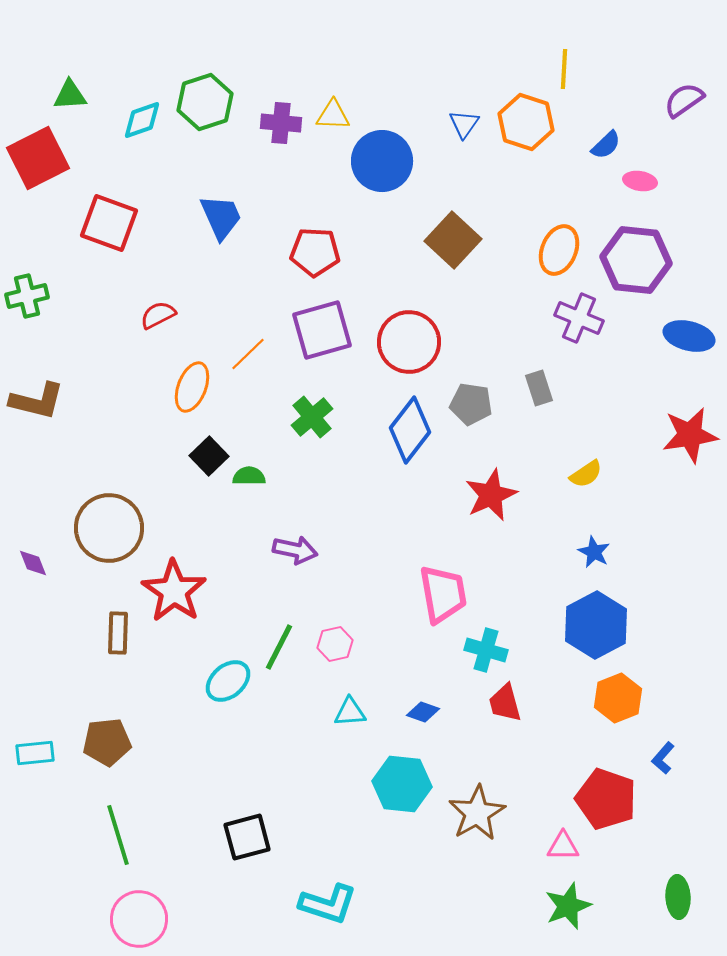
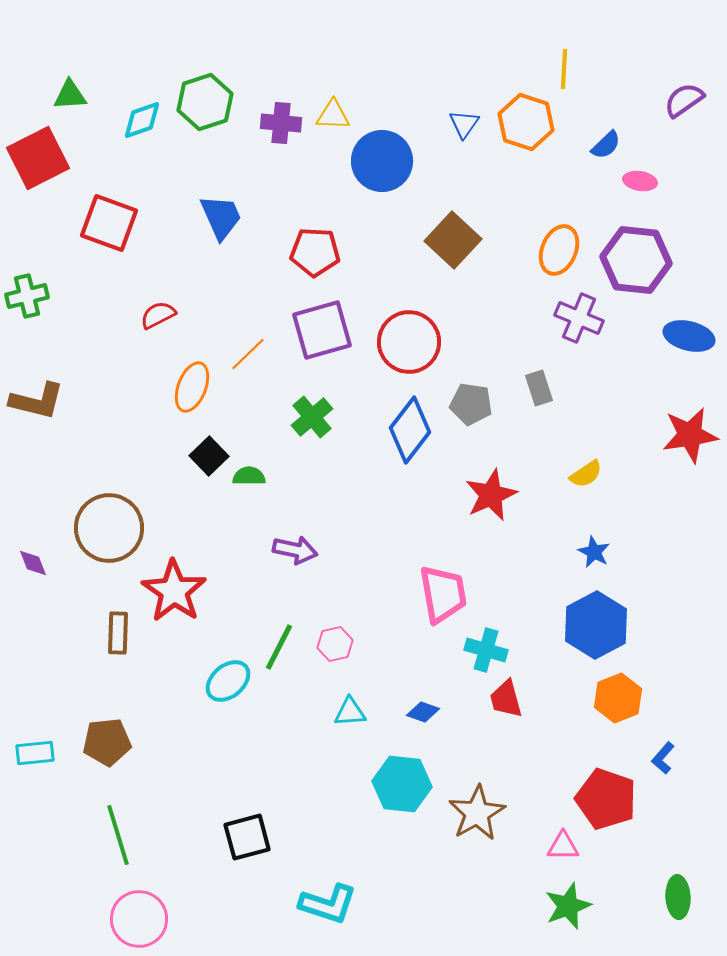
red trapezoid at (505, 703): moved 1 px right, 4 px up
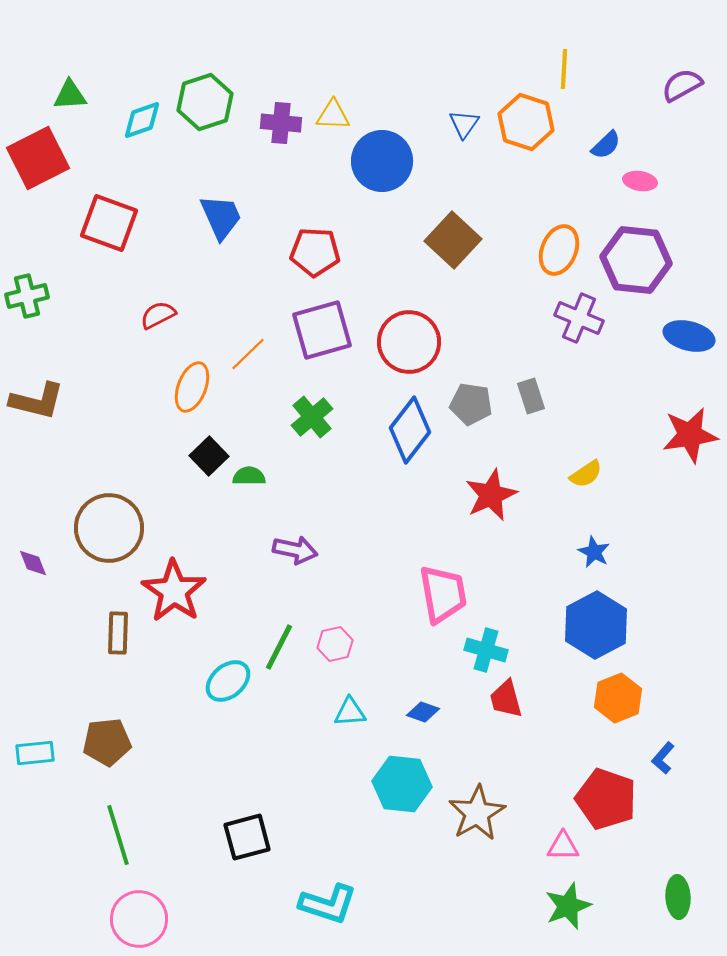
purple semicircle at (684, 100): moved 2 px left, 15 px up; rotated 6 degrees clockwise
gray rectangle at (539, 388): moved 8 px left, 8 px down
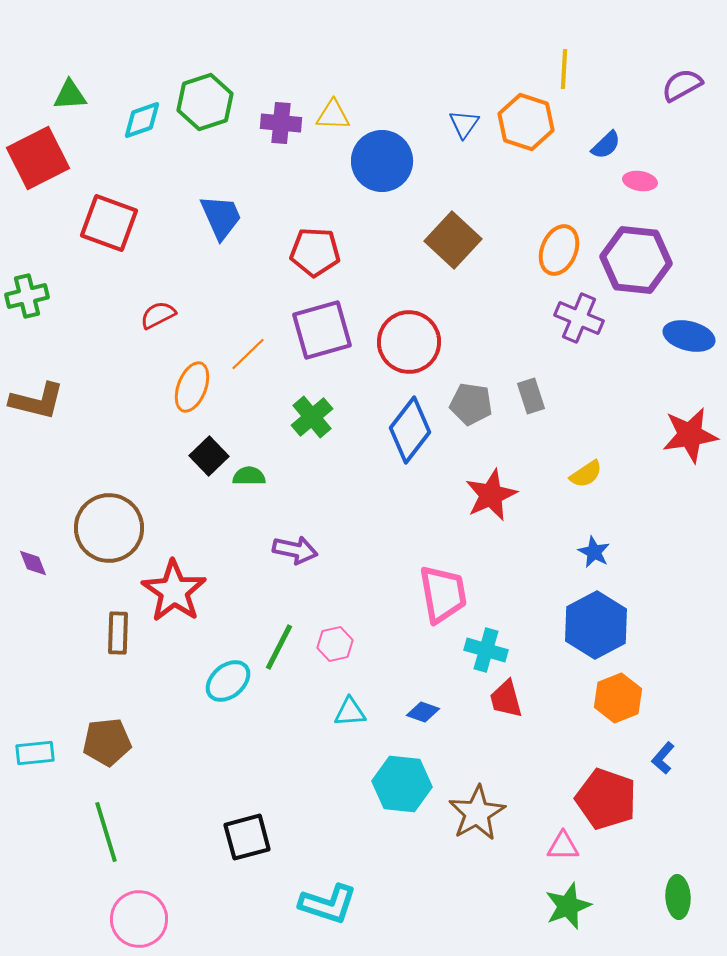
green line at (118, 835): moved 12 px left, 3 px up
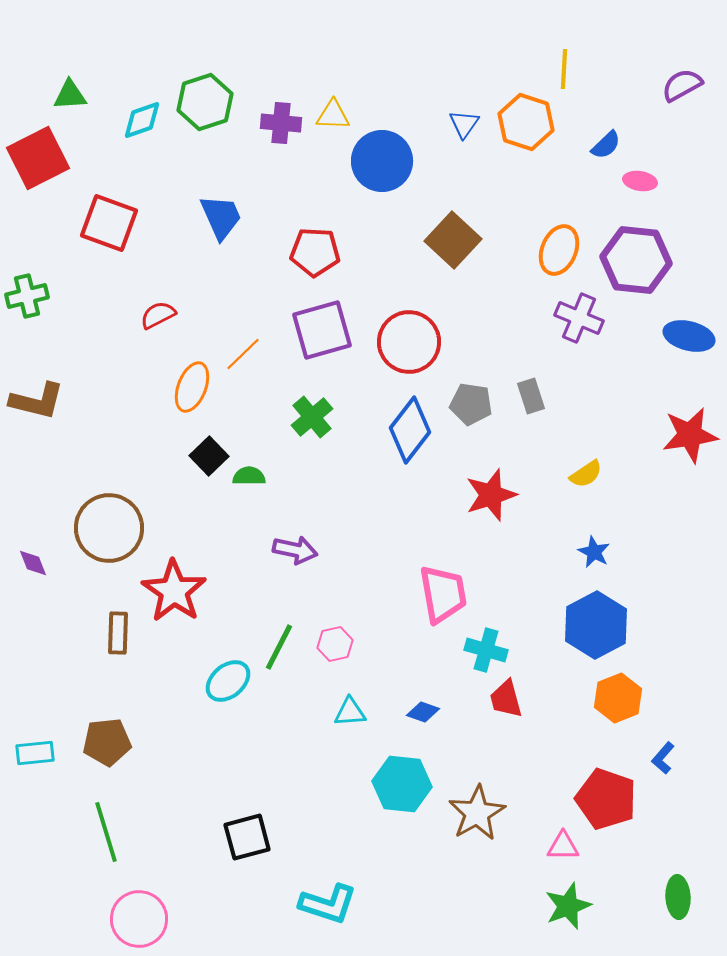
orange line at (248, 354): moved 5 px left
red star at (491, 495): rotated 6 degrees clockwise
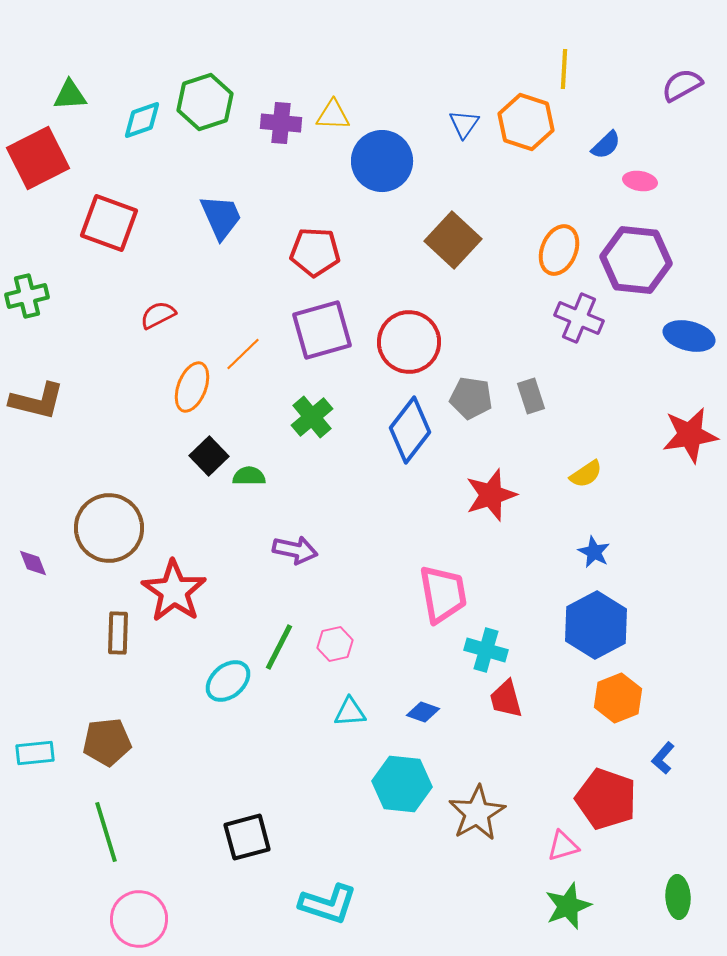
gray pentagon at (471, 404): moved 6 px up
pink triangle at (563, 846): rotated 16 degrees counterclockwise
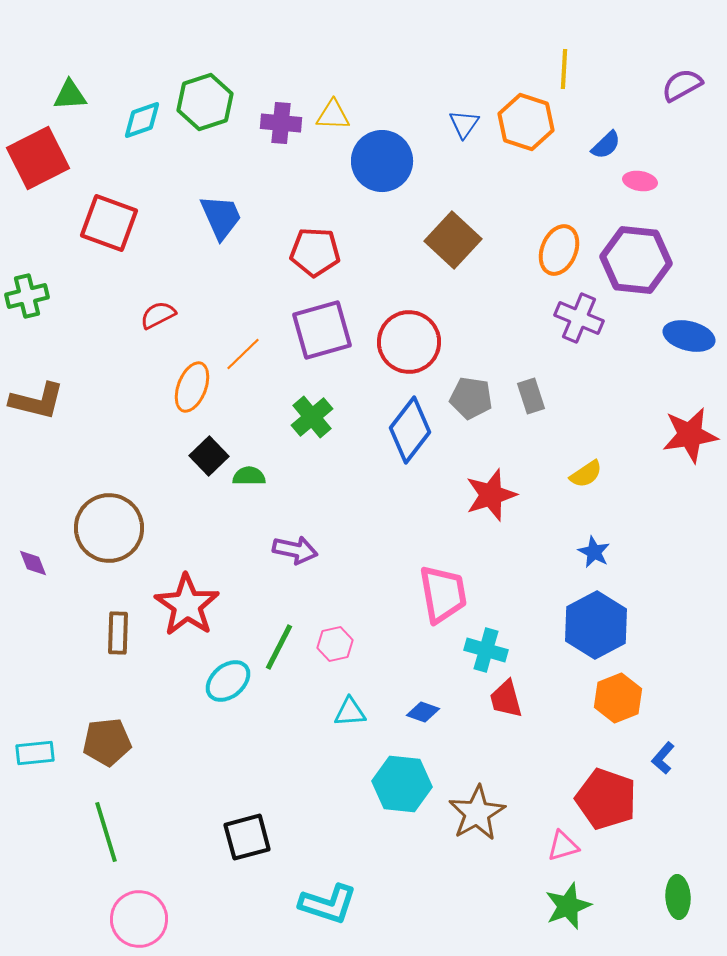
red star at (174, 591): moved 13 px right, 14 px down
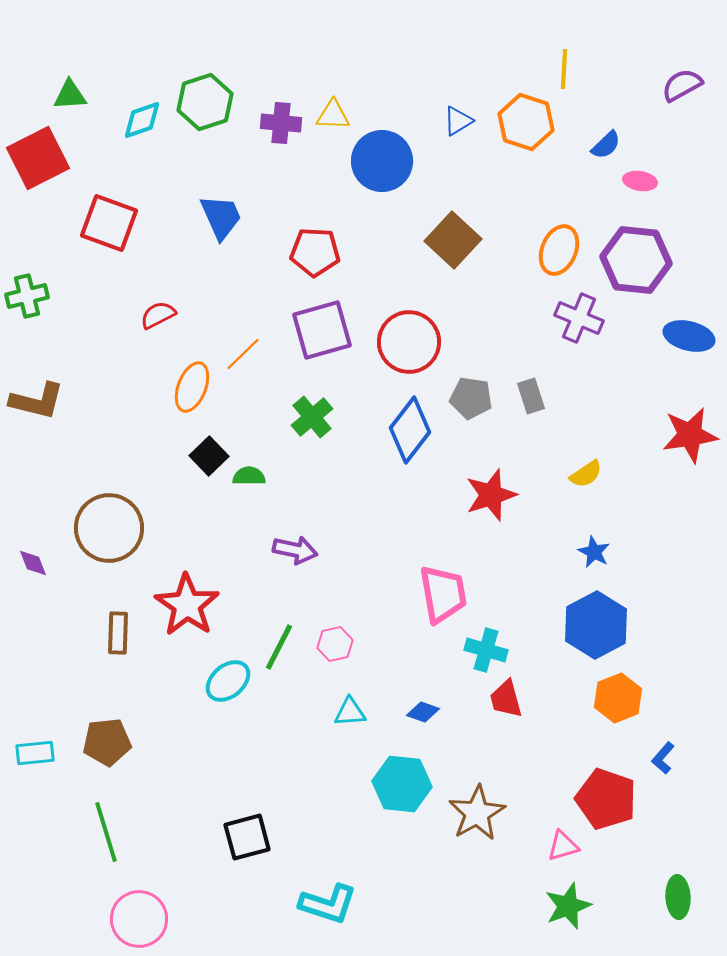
blue triangle at (464, 124): moved 6 px left, 3 px up; rotated 24 degrees clockwise
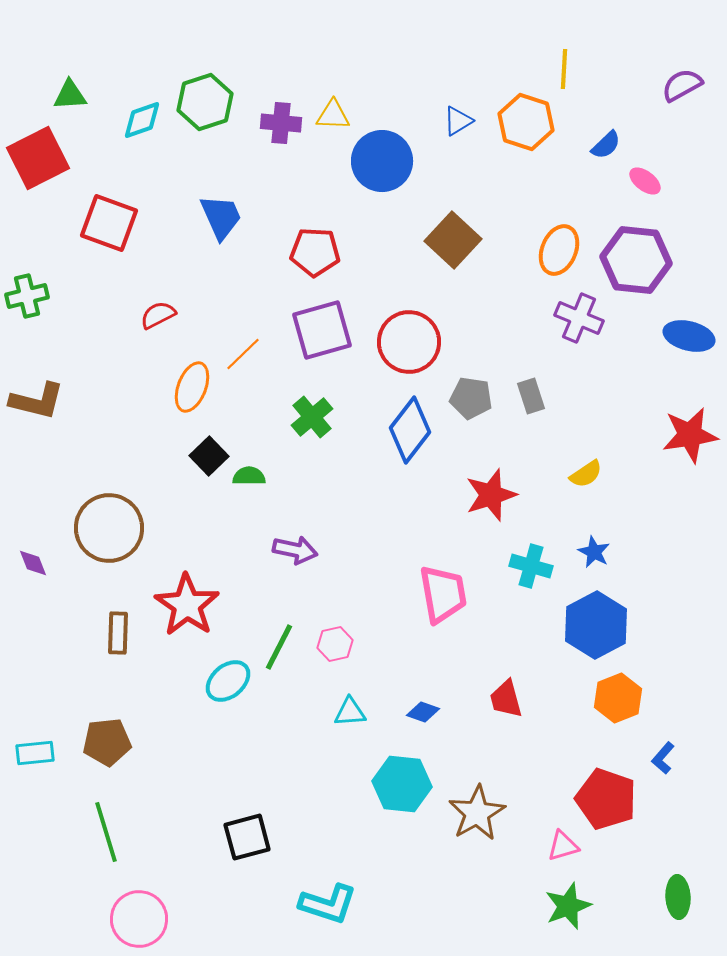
pink ellipse at (640, 181): moved 5 px right; rotated 28 degrees clockwise
cyan cross at (486, 650): moved 45 px right, 84 px up
